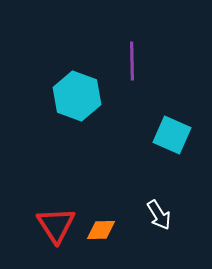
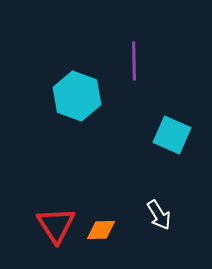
purple line: moved 2 px right
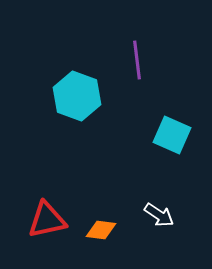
purple line: moved 3 px right, 1 px up; rotated 6 degrees counterclockwise
white arrow: rotated 24 degrees counterclockwise
red triangle: moved 9 px left, 5 px up; rotated 51 degrees clockwise
orange diamond: rotated 8 degrees clockwise
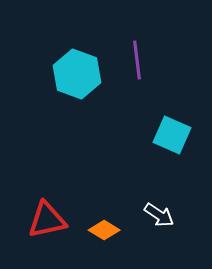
cyan hexagon: moved 22 px up
orange diamond: moved 3 px right; rotated 24 degrees clockwise
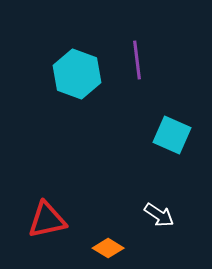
orange diamond: moved 4 px right, 18 px down
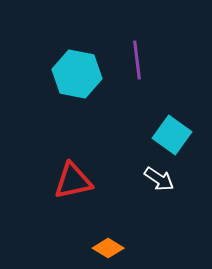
cyan hexagon: rotated 9 degrees counterclockwise
cyan square: rotated 12 degrees clockwise
white arrow: moved 36 px up
red triangle: moved 26 px right, 39 px up
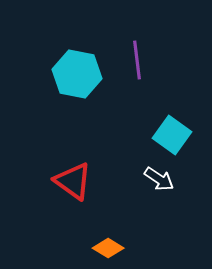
red triangle: rotated 48 degrees clockwise
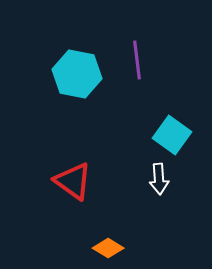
white arrow: rotated 52 degrees clockwise
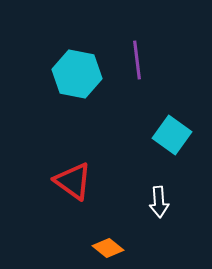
white arrow: moved 23 px down
orange diamond: rotated 8 degrees clockwise
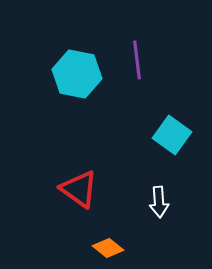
red triangle: moved 6 px right, 8 px down
